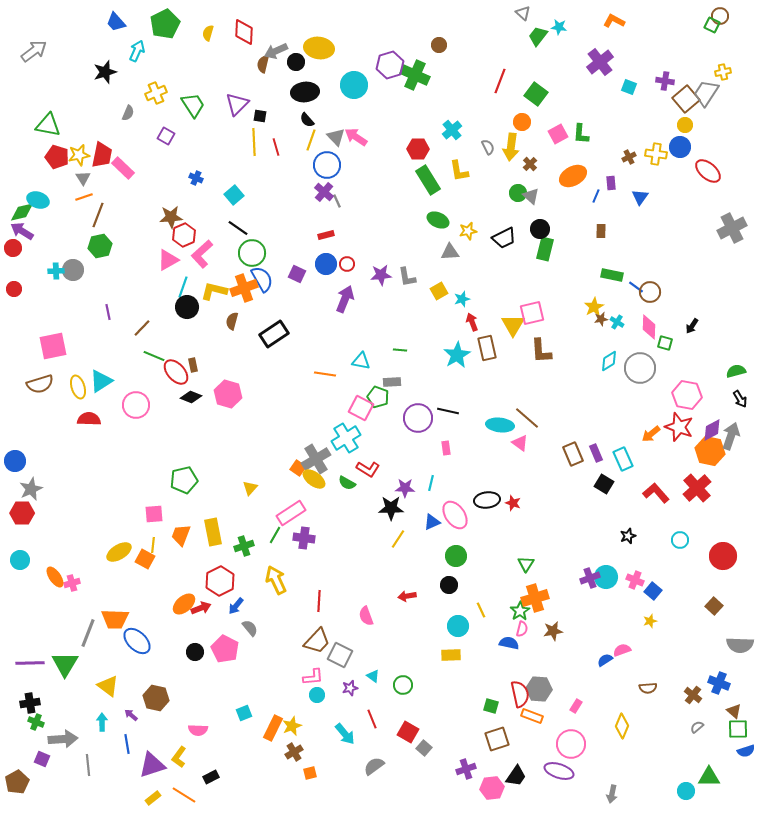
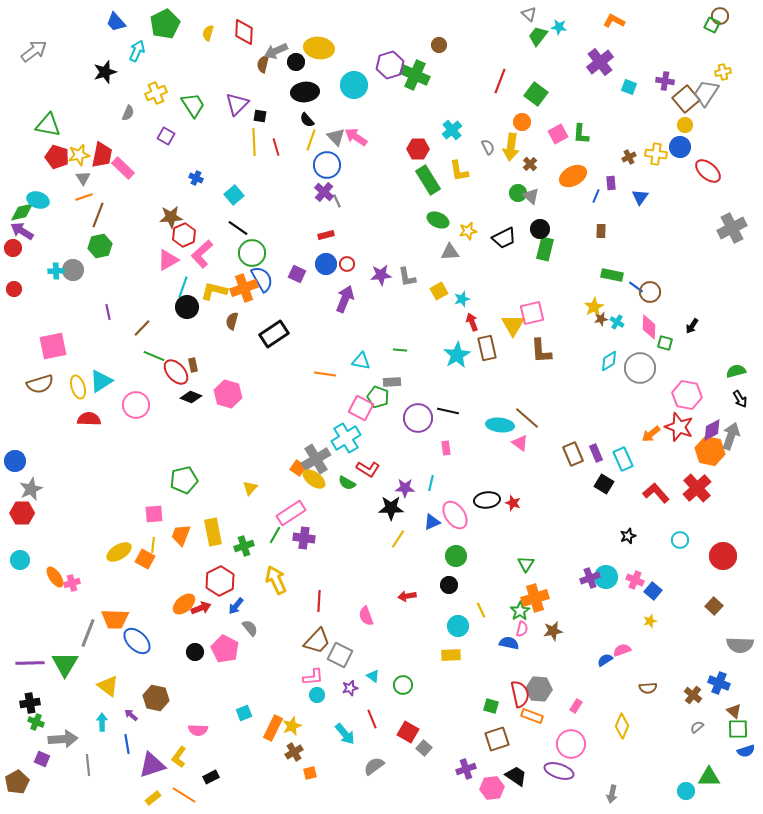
gray triangle at (523, 13): moved 6 px right, 1 px down
black trapezoid at (516, 776): rotated 90 degrees counterclockwise
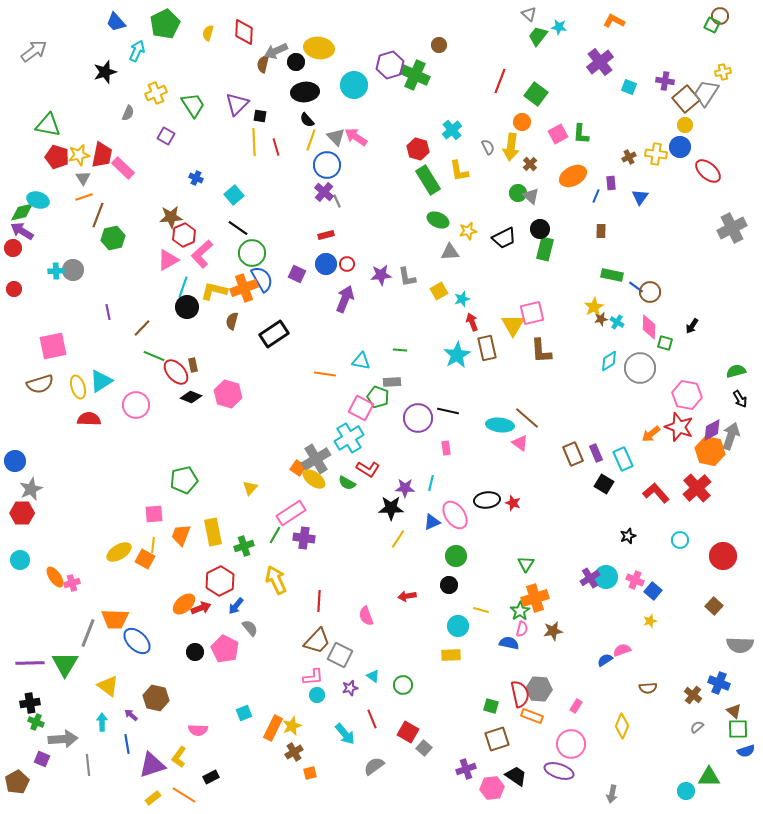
red hexagon at (418, 149): rotated 15 degrees clockwise
green hexagon at (100, 246): moved 13 px right, 8 px up
cyan cross at (346, 438): moved 3 px right
purple cross at (590, 578): rotated 12 degrees counterclockwise
yellow line at (481, 610): rotated 49 degrees counterclockwise
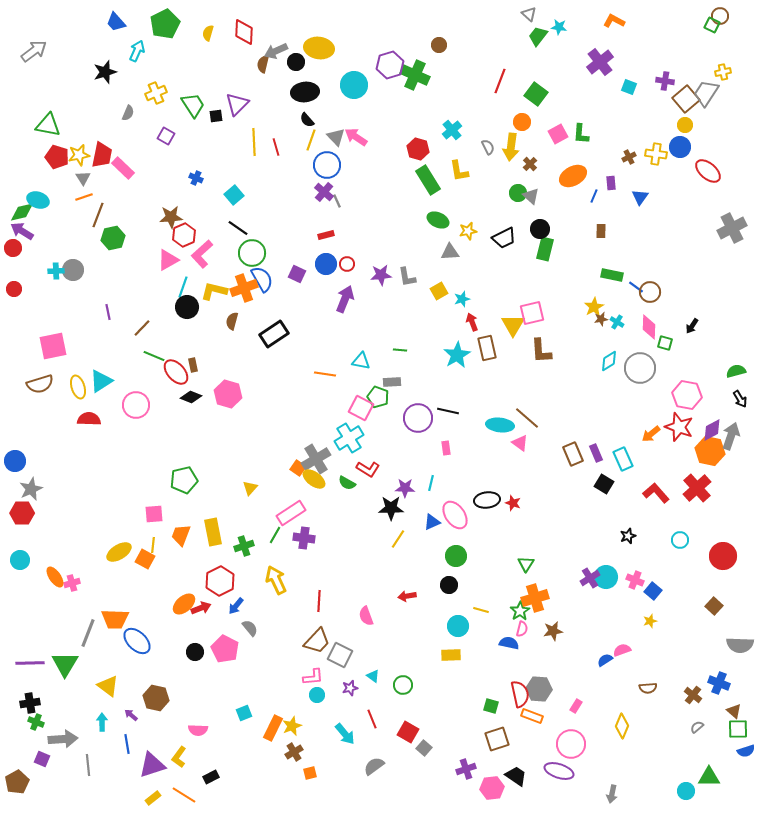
black square at (260, 116): moved 44 px left; rotated 16 degrees counterclockwise
blue line at (596, 196): moved 2 px left
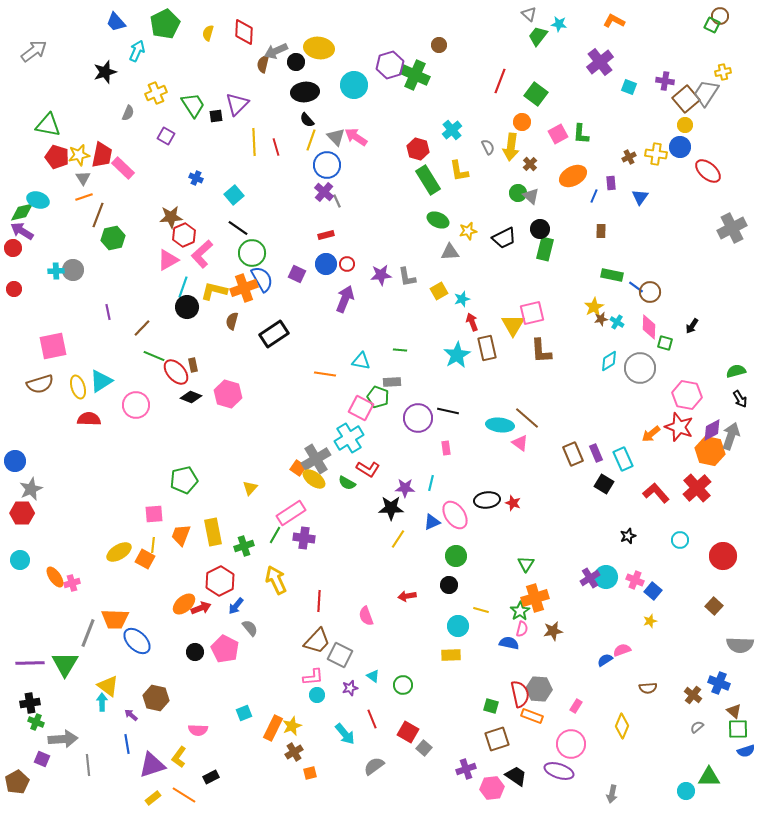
cyan star at (559, 27): moved 3 px up
cyan arrow at (102, 722): moved 20 px up
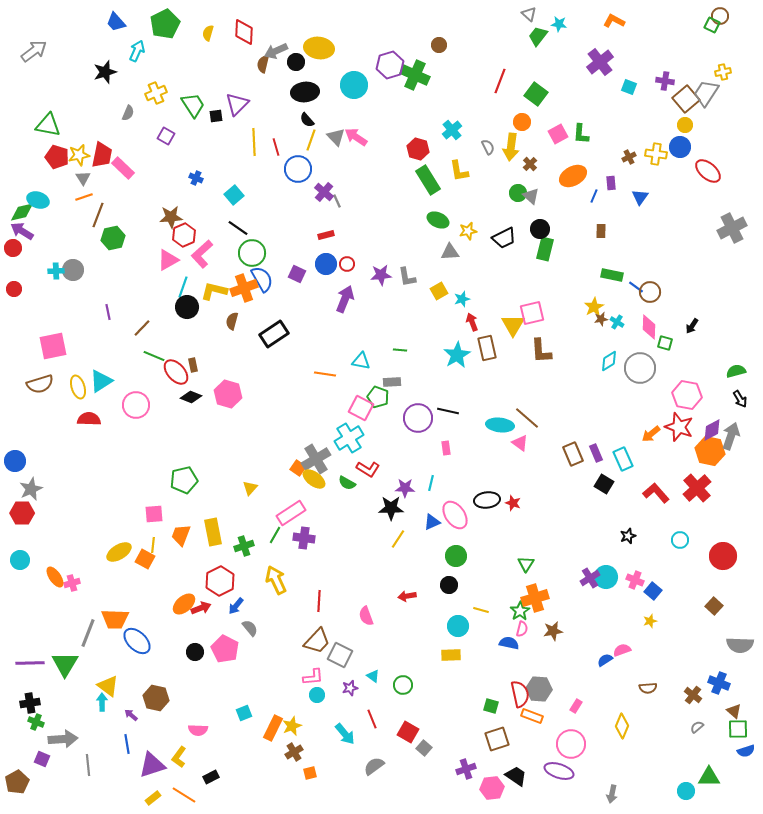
blue circle at (327, 165): moved 29 px left, 4 px down
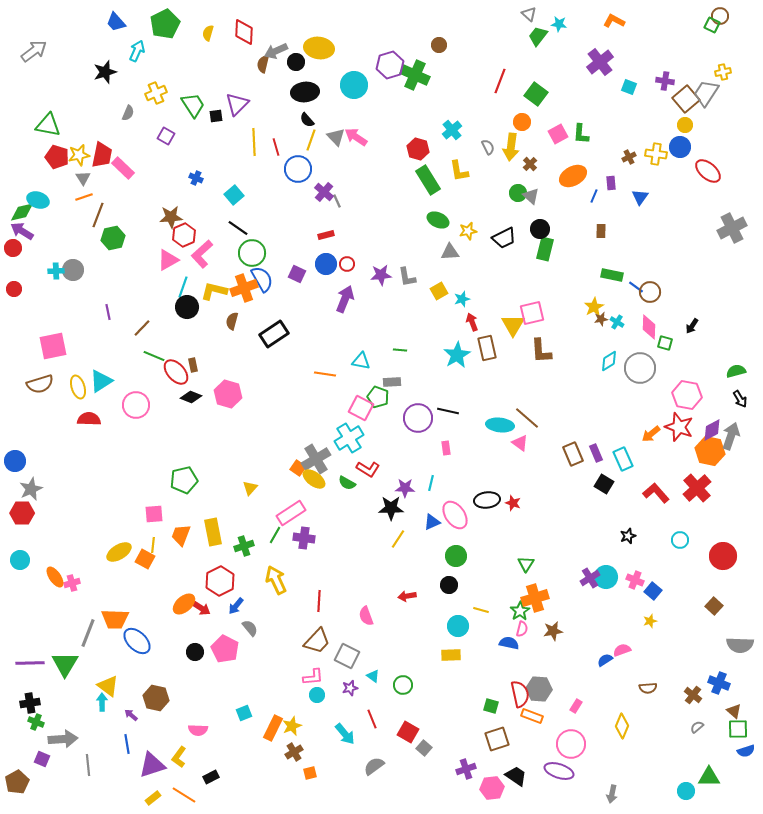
red arrow at (201, 608): rotated 54 degrees clockwise
gray square at (340, 655): moved 7 px right, 1 px down
